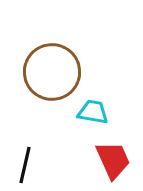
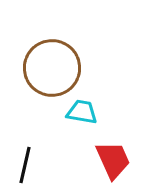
brown circle: moved 4 px up
cyan trapezoid: moved 11 px left
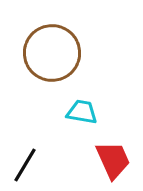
brown circle: moved 15 px up
black line: rotated 18 degrees clockwise
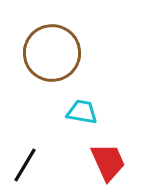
red trapezoid: moved 5 px left, 2 px down
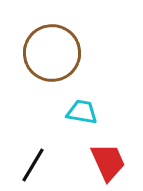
black line: moved 8 px right
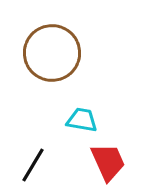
cyan trapezoid: moved 8 px down
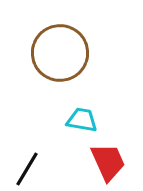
brown circle: moved 8 px right
black line: moved 6 px left, 4 px down
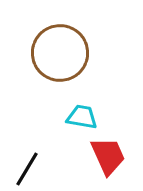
cyan trapezoid: moved 3 px up
red trapezoid: moved 6 px up
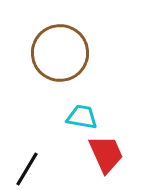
red trapezoid: moved 2 px left, 2 px up
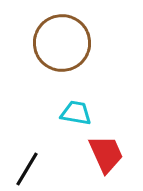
brown circle: moved 2 px right, 10 px up
cyan trapezoid: moved 6 px left, 4 px up
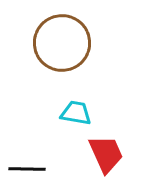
black line: rotated 60 degrees clockwise
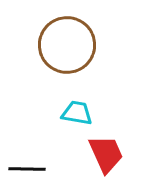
brown circle: moved 5 px right, 2 px down
cyan trapezoid: moved 1 px right
